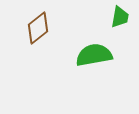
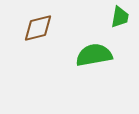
brown diamond: rotated 24 degrees clockwise
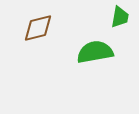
green semicircle: moved 1 px right, 3 px up
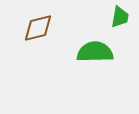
green semicircle: rotated 9 degrees clockwise
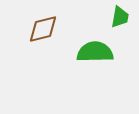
brown diamond: moved 5 px right, 1 px down
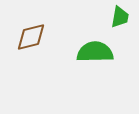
brown diamond: moved 12 px left, 8 px down
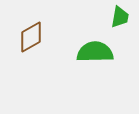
brown diamond: rotated 16 degrees counterclockwise
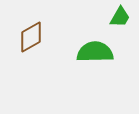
green trapezoid: rotated 20 degrees clockwise
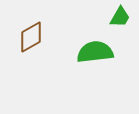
green semicircle: rotated 6 degrees counterclockwise
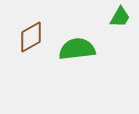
green semicircle: moved 18 px left, 3 px up
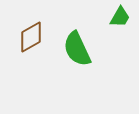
green semicircle: rotated 108 degrees counterclockwise
